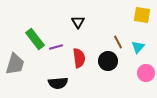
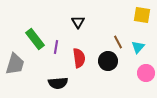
purple line: rotated 64 degrees counterclockwise
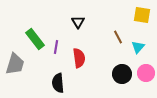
brown line: moved 5 px up
black circle: moved 14 px right, 13 px down
black semicircle: rotated 90 degrees clockwise
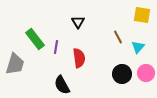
black semicircle: moved 4 px right, 2 px down; rotated 24 degrees counterclockwise
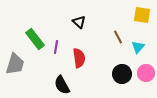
black triangle: moved 1 px right; rotated 16 degrees counterclockwise
